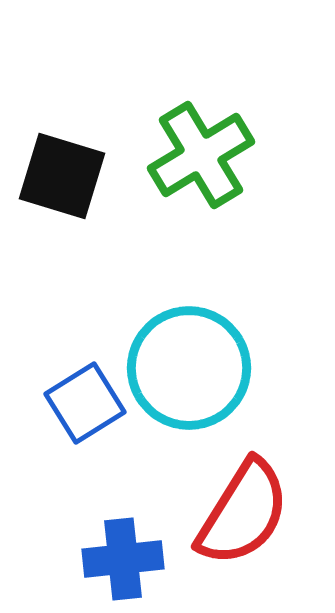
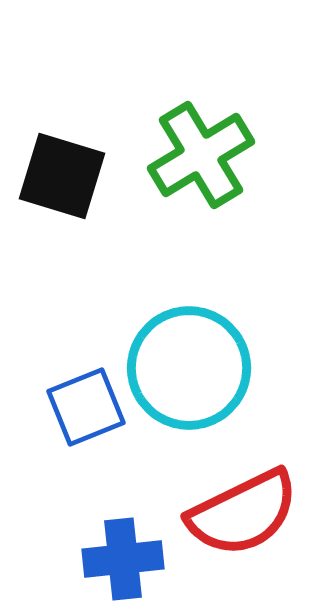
blue square: moved 1 px right, 4 px down; rotated 10 degrees clockwise
red semicircle: rotated 32 degrees clockwise
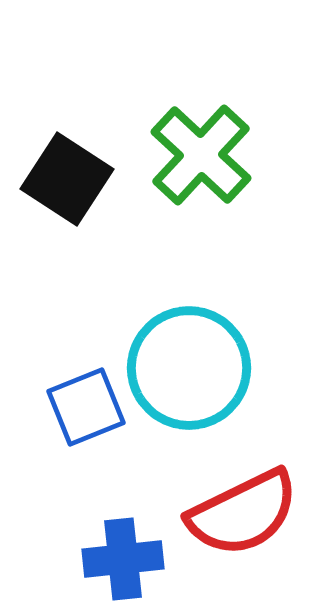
green cross: rotated 16 degrees counterclockwise
black square: moved 5 px right, 3 px down; rotated 16 degrees clockwise
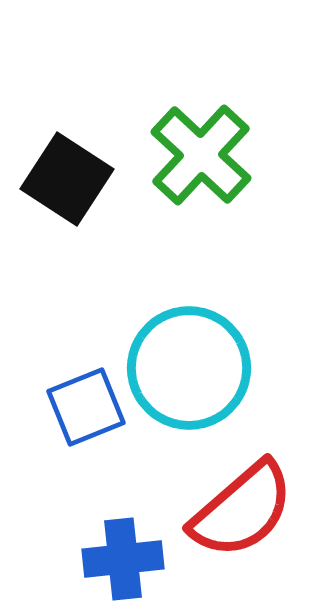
red semicircle: moved 1 px left, 3 px up; rotated 15 degrees counterclockwise
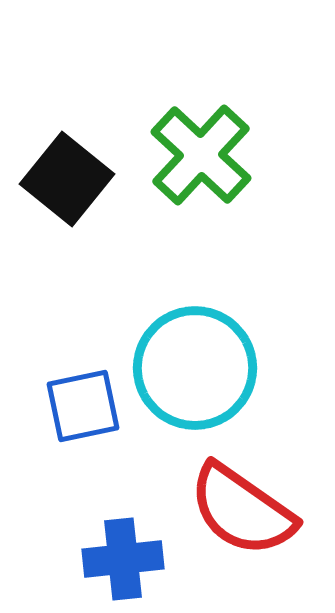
black square: rotated 6 degrees clockwise
cyan circle: moved 6 px right
blue square: moved 3 px left, 1 px up; rotated 10 degrees clockwise
red semicircle: rotated 76 degrees clockwise
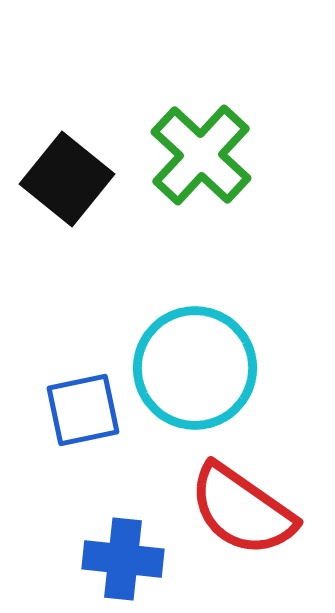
blue square: moved 4 px down
blue cross: rotated 12 degrees clockwise
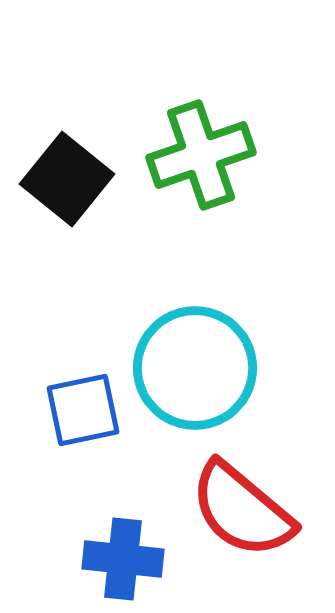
green cross: rotated 28 degrees clockwise
red semicircle: rotated 5 degrees clockwise
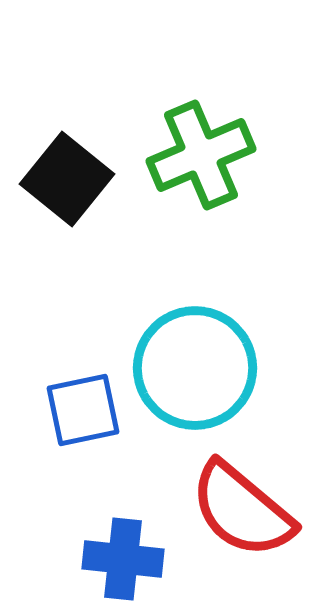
green cross: rotated 4 degrees counterclockwise
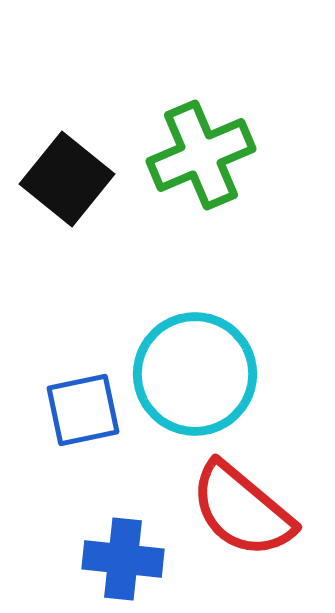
cyan circle: moved 6 px down
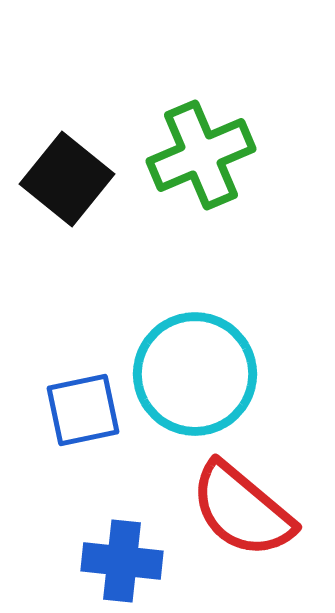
blue cross: moved 1 px left, 2 px down
